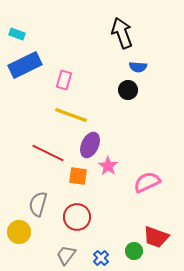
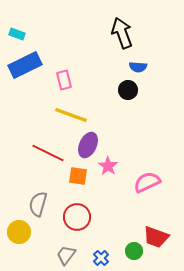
pink rectangle: rotated 30 degrees counterclockwise
purple ellipse: moved 2 px left
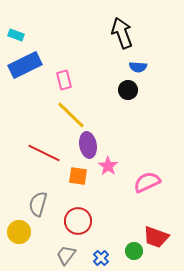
cyan rectangle: moved 1 px left, 1 px down
yellow line: rotated 24 degrees clockwise
purple ellipse: rotated 35 degrees counterclockwise
red line: moved 4 px left
red circle: moved 1 px right, 4 px down
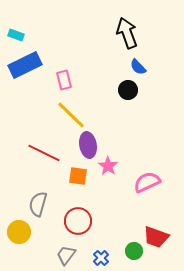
black arrow: moved 5 px right
blue semicircle: rotated 42 degrees clockwise
